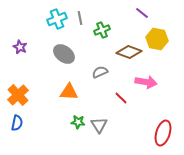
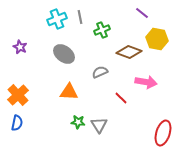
gray line: moved 1 px up
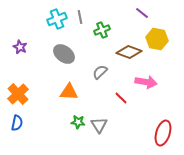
gray semicircle: rotated 21 degrees counterclockwise
orange cross: moved 1 px up
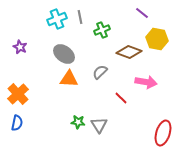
orange triangle: moved 13 px up
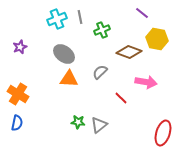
purple star: rotated 24 degrees clockwise
orange cross: rotated 15 degrees counterclockwise
gray triangle: rotated 24 degrees clockwise
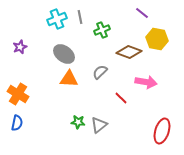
red ellipse: moved 1 px left, 2 px up
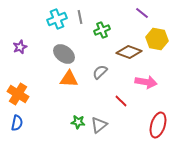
red line: moved 3 px down
red ellipse: moved 4 px left, 6 px up
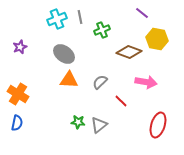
gray semicircle: moved 10 px down
orange triangle: moved 1 px down
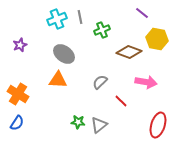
purple star: moved 2 px up
orange triangle: moved 11 px left
blue semicircle: rotated 21 degrees clockwise
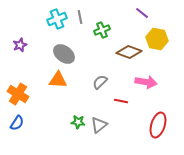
red line: rotated 32 degrees counterclockwise
